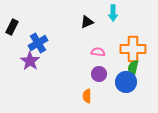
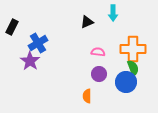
green semicircle: rotated 147 degrees clockwise
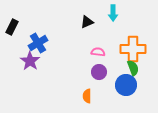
purple circle: moved 2 px up
blue circle: moved 3 px down
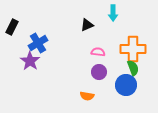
black triangle: moved 3 px down
orange semicircle: rotated 80 degrees counterclockwise
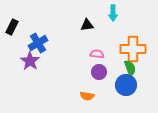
black triangle: rotated 16 degrees clockwise
pink semicircle: moved 1 px left, 2 px down
green semicircle: moved 3 px left
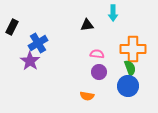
blue circle: moved 2 px right, 1 px down
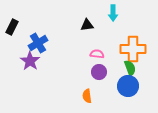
orange semicircle: rotated 72 degrees clockwise
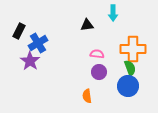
black rectangle: moved 7 px right, 4 px down
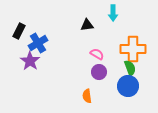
pink semicircle: rotated 24 degrees clockwise
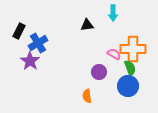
pink semicircle: moved 17 px right
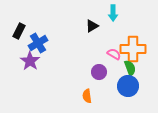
black triangle: moved 5 px right, 1 px down; rotated 24 degrees counterclockwise
